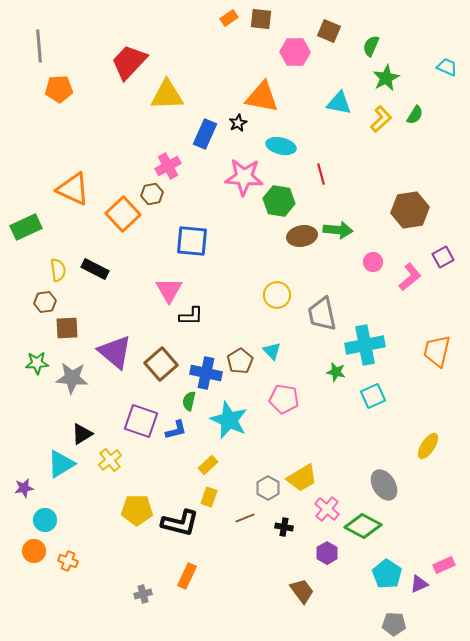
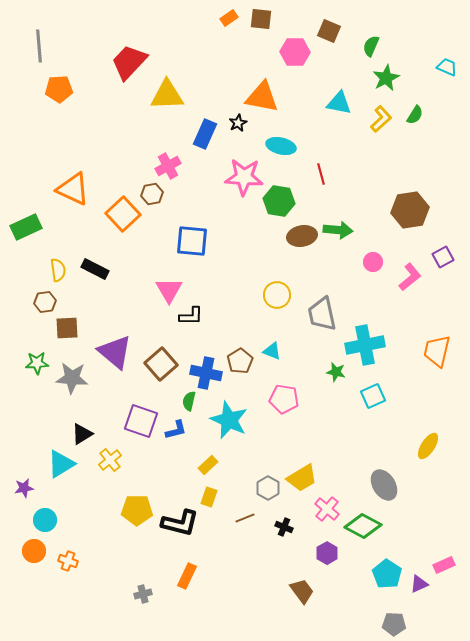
cyan triangle at (272, 351): rotated 24 degrees counterclockwise
black cross at (284, 527): rotated 12 degrees clockwise
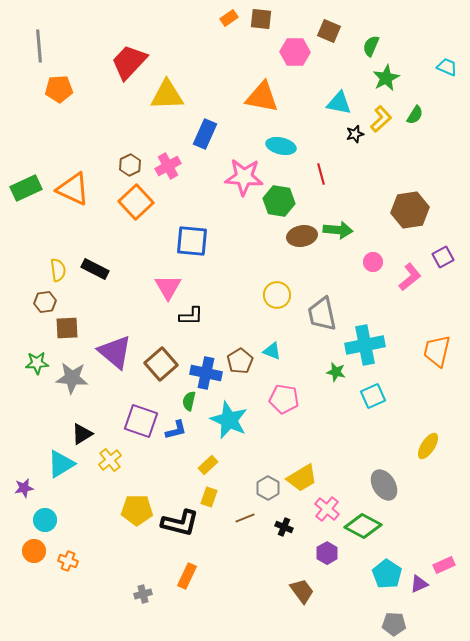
black star at (238, 123): moved 117 px right, 11 px down; rotated 12 degrees clockwise
brown hexagon at (152, 194): moved 22 px left, 29 px up; rotated 15 degrees counterclockwise
orange square at (123, 214): moved 13 px right, 12 px up
green rectangle at (26, 227): moved 39 px up
pink triangle at (169, 290): moved 1 px left, 3 px up
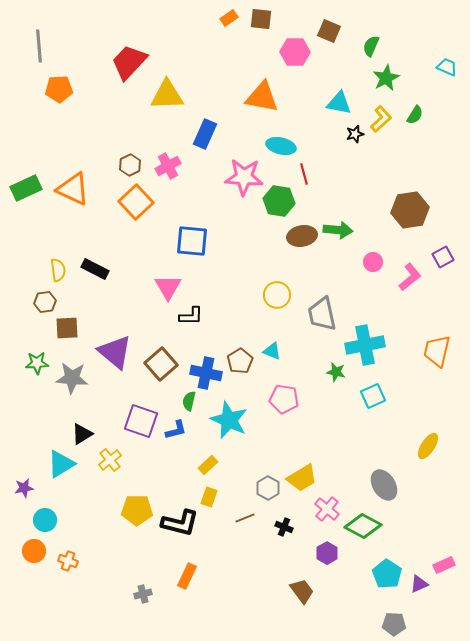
red line at (321, 174): moved 17 px left
